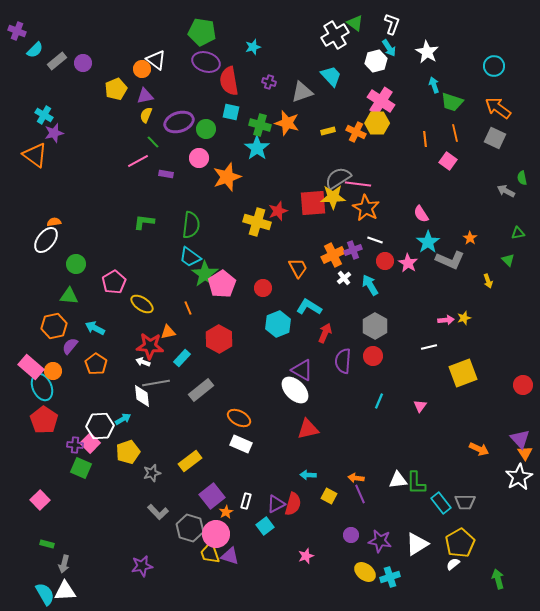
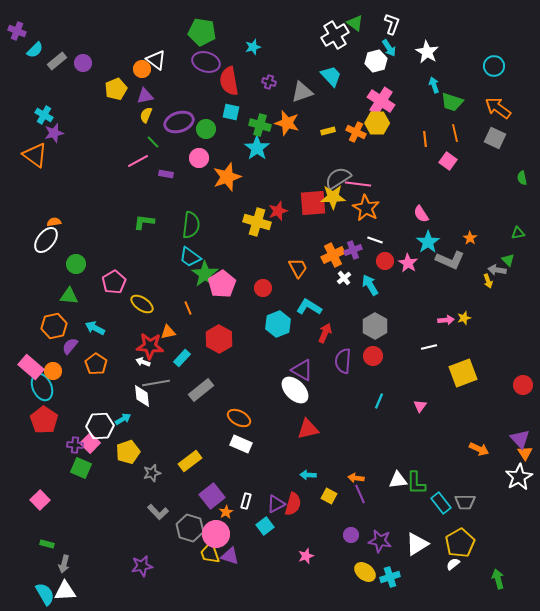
gray arrow at (506, 191): moved 9 px left, 79 px down; rotated 18 degrees counterclockwise
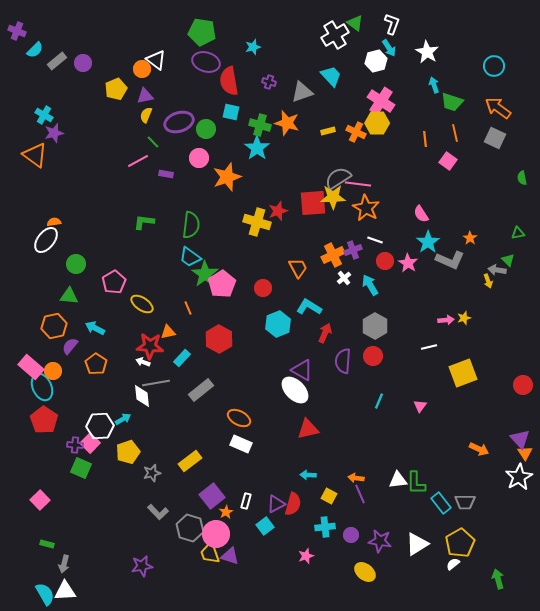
cyan cross at (390, 577): moved 65 px left, 50 px up; rotated 12 degrees clockwise
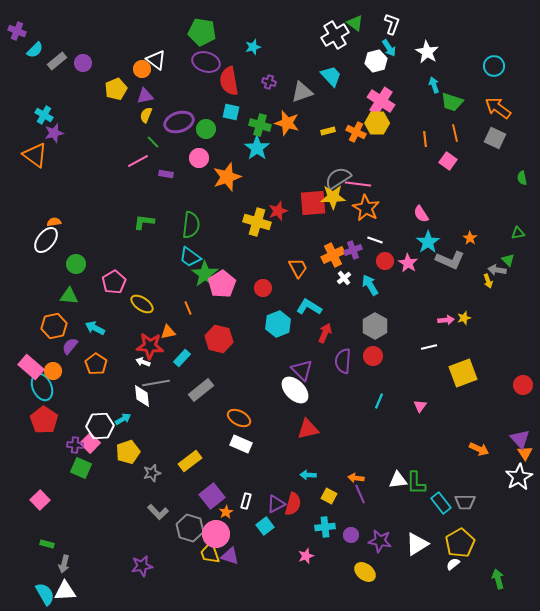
red hexagon at (219, 339): rotated 16 degrees counterclockwise
purple triangle at (302, 370): rotated 15 degrees clockwise
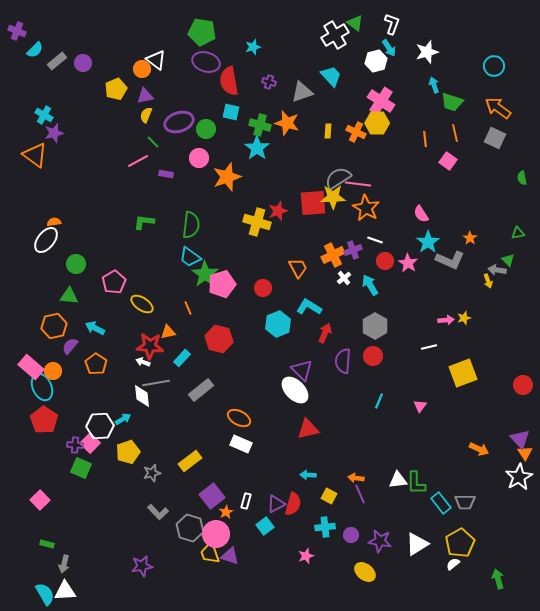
white star at (427, 52): rotated 25 degrees clockwise
yellow rectangle at (328, 131): rotated 72 degrees counterclockwise
pink pentagon at (222, 284): rotated 16 degrees clockwise
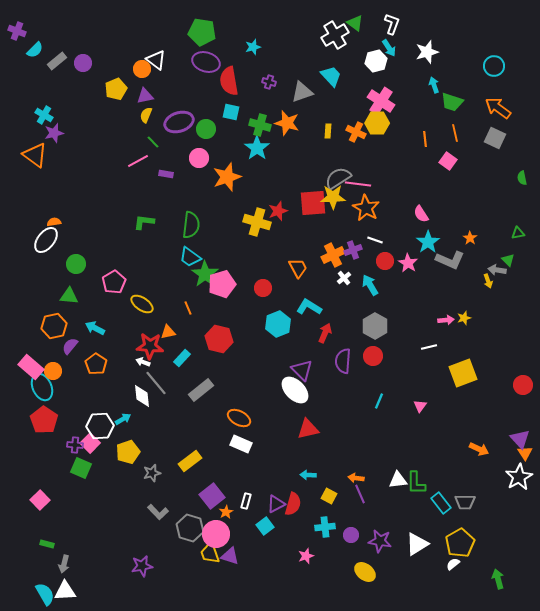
gray line at (156, 383): rotated 60 degrees clockwise
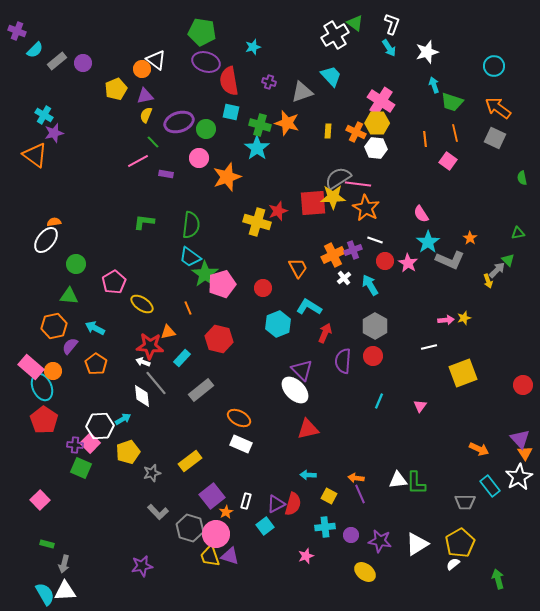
white hexagon at (376, 61): moved 87 px down; rotated 20 degrees clockwise
gray arrow at (497, 270): rotated 126 degrees clockwise
cyan rectangle at (441, 503): moved 49 px right, 17 px up
yellow trapezoid at (210, 553): moved 3 px down
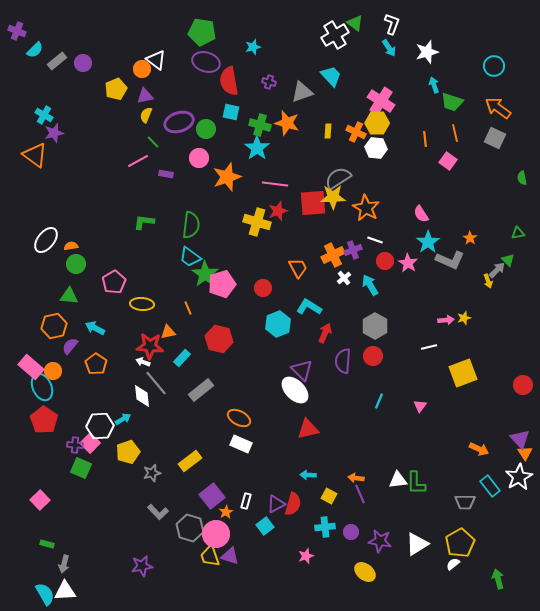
pink line at (358, 184): moved 83 px left
orange semicircle at (54, 222): moved 17 px right, 24 px down
yellow ellipse at (142, 304): rotated 30 degrees counterclockwise
purple circle at (351, 535): moved 3 px up
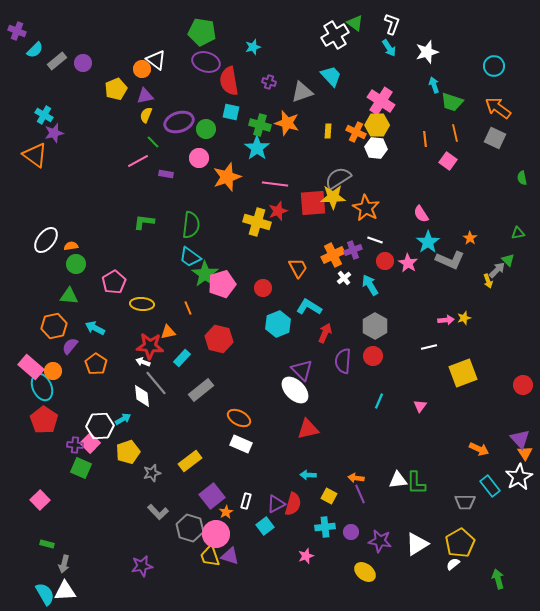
yellow hexagon at (377, 123): moved 2 px down
